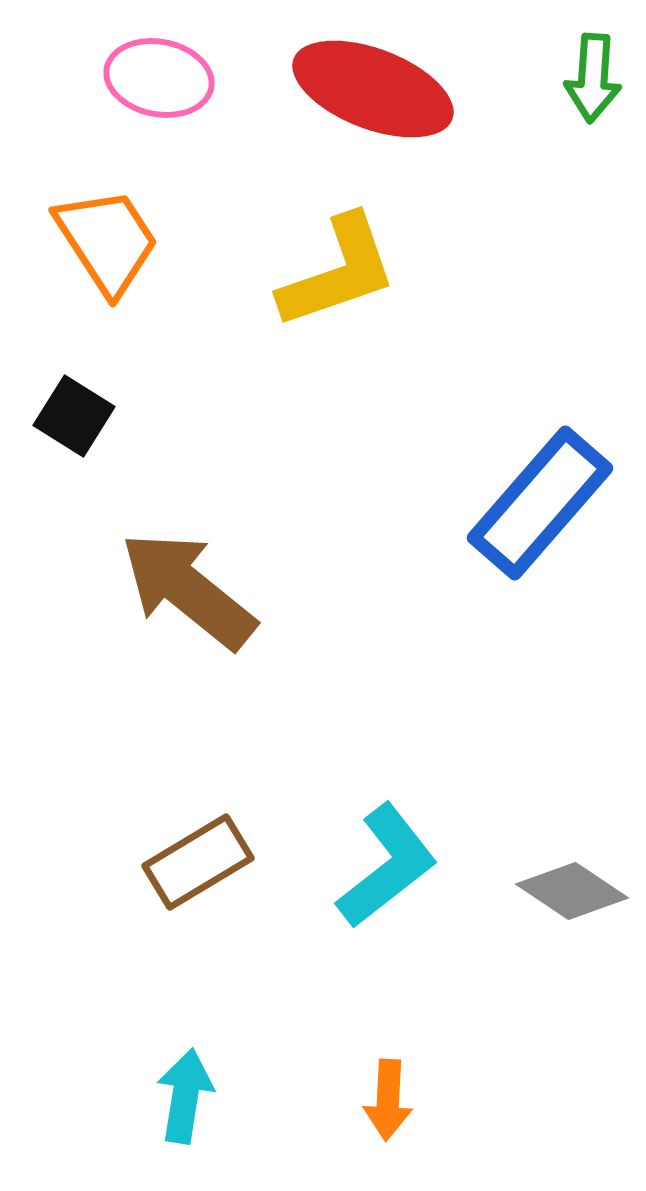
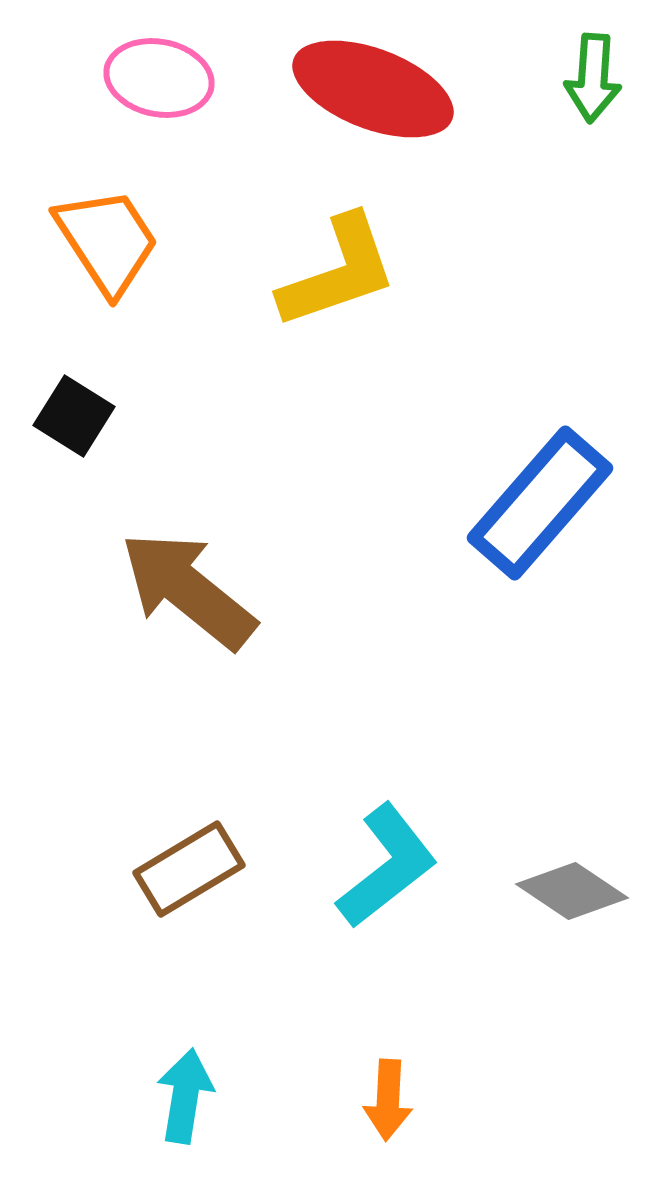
brown rectangle: moved 9 px left, 7 px down
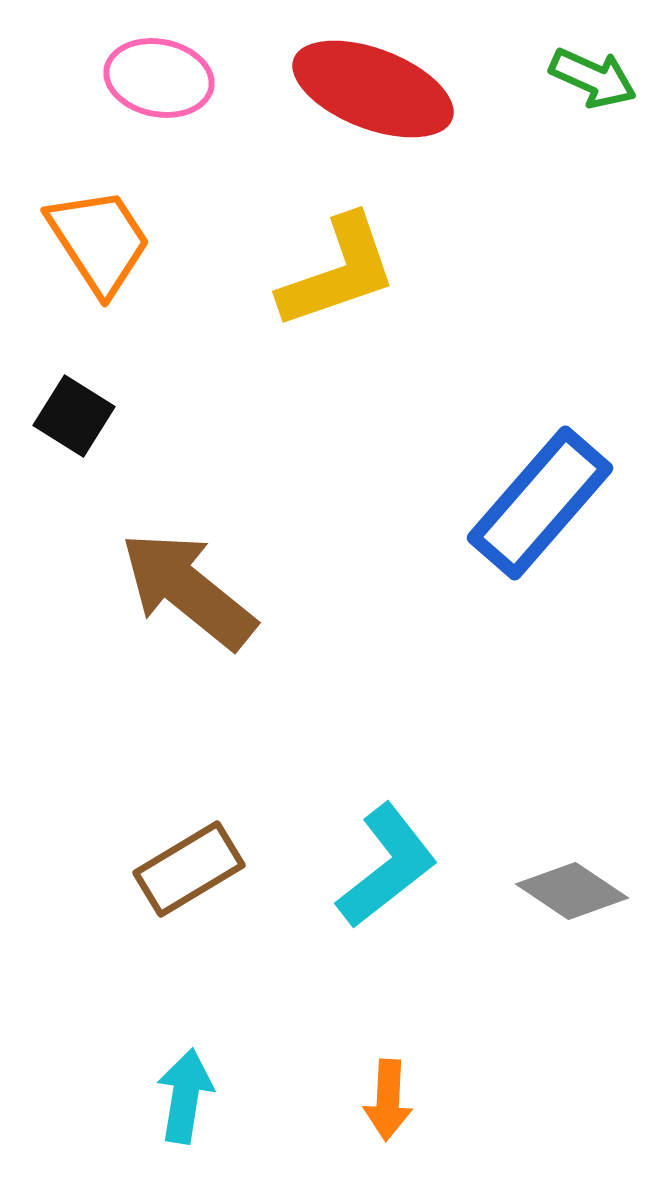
green arrow: rotated 70 degrees counterclockwise
orange trapezoid: moved 8 px left
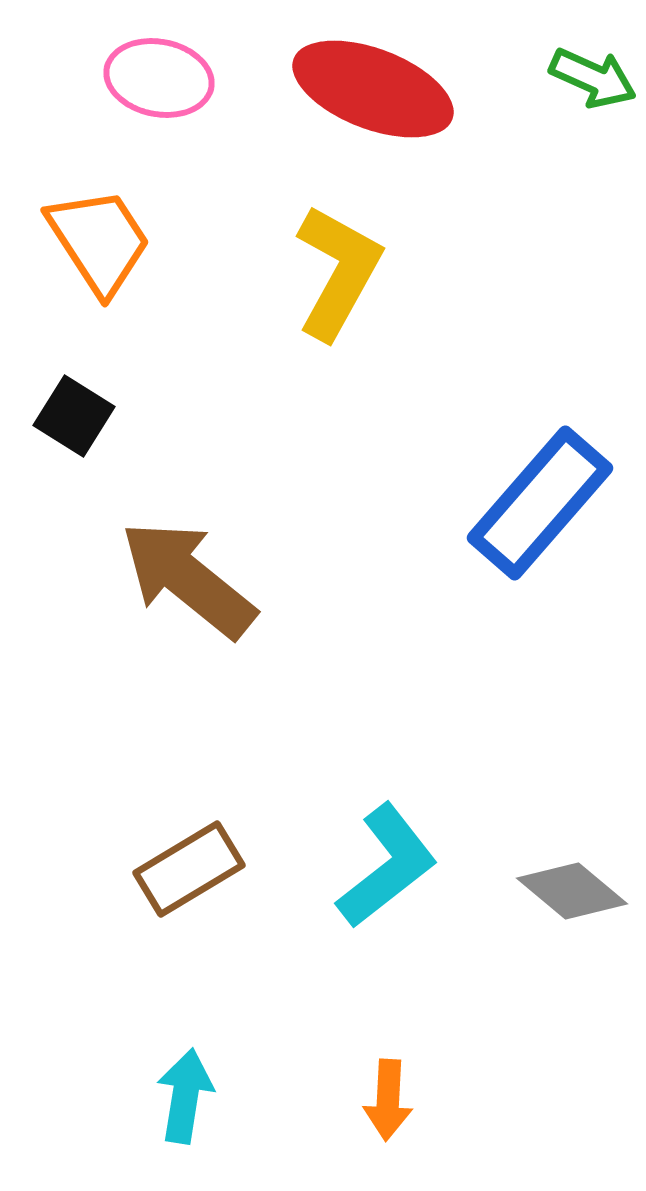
yellow L-shape: rotated 42 degrees counterclockwise
brown arrow: moved 11 px up
gray diamond: rotated 6 degrees clockwise
